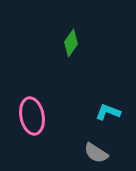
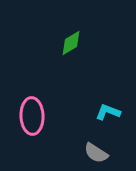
green diamond: rotated 24 degrees clockwise
pink ellipse: rotated 9 degrees clockwise
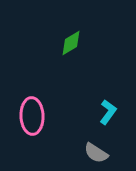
cyan L-shape: rotated 105 degrees clockwise
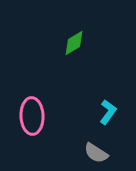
green diamond: moved 3 px right
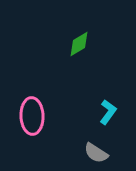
green diamond: moved 5 px right, 1 px down
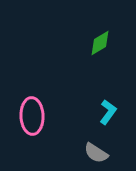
green diamond: moved 21 px right, 1 px up
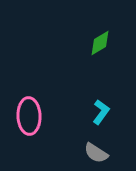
cyan L-shape: moved 7 px left
pink ellipse: moved 3 px left
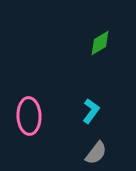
cyan L-shape: moved 10 px left, 1 px up
gray semicircle: rotated 85 degrees counterclockwise
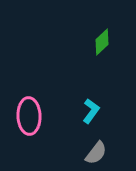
green diamond: moved 2 px right, 1 px up; rotated 12 degrees counterclockwise
